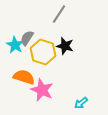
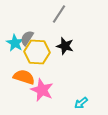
cyan star: moved 2 px up
yellow hexagon: moved 6 px left; rotated 15 degrees counterclockwise
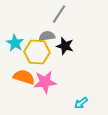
gray semicircle: moved 20 px right, 2 px up; rotated 49 degrees clockwise
pink star: moved 3 px right, 8 px up; rotated 30 degrees counterclockwise
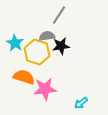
gray line: moved 1 px down
black star: moved 4 px left; rotated 24 degrees counterclockwise
yellow hexagon: rotated 15 degrees clockwise
pink star: moved 7 px down
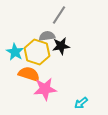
cyan star: moved 9 px down
orange semicircle: moved 5 px right, 3 px up
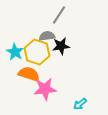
cyan arrow: moved 1 px left, 1 px down
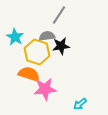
cyan star: moved 15 px up
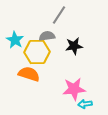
cyan star: moved 3 px down
black star: moved 13 px right
yellow hexagon: rotated 20 degrees counterclockwise
pink star: moved 29 px right
cyan arrow: moved 5 px right; rotated 32 degrees clockwise
